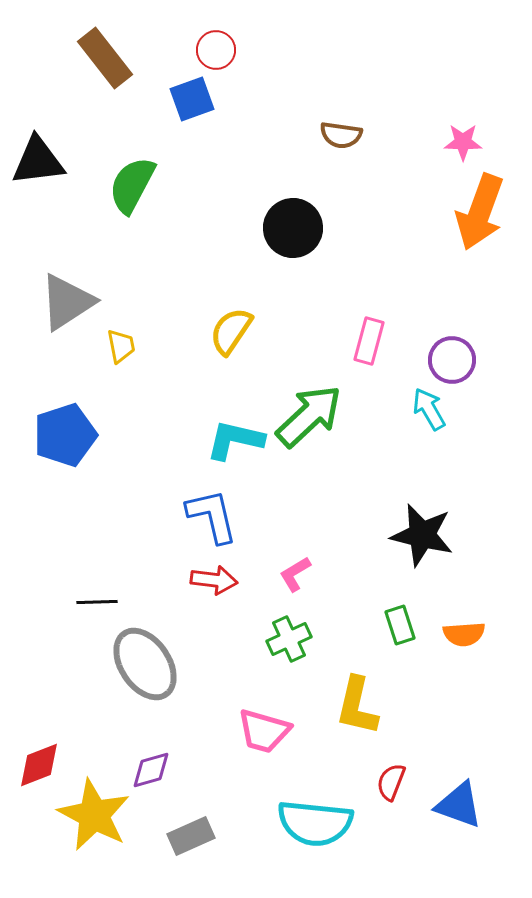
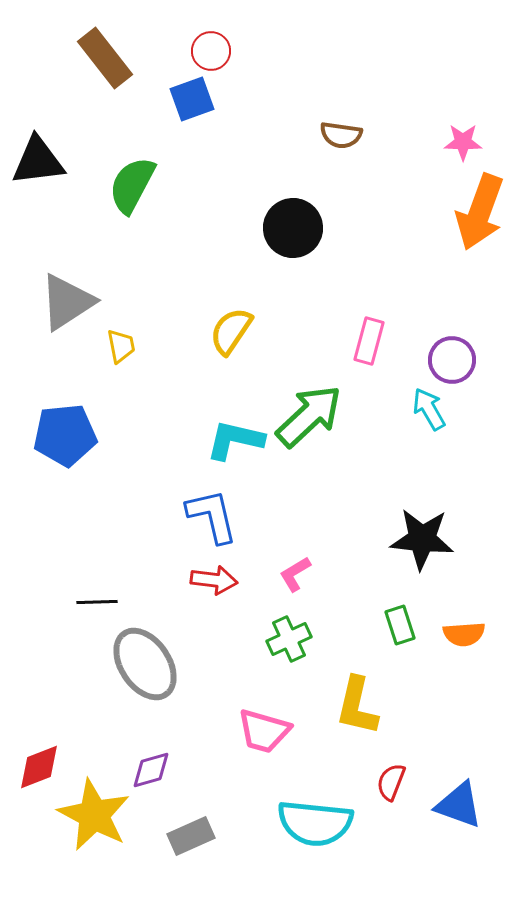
red circle: moved 5 px left, 1 px down
blue pentagon: rotated 12 degrees clockwise
black star: moved 4 px down; rotated 8 degrees counterclockwise
red diamond: moved 2 px down
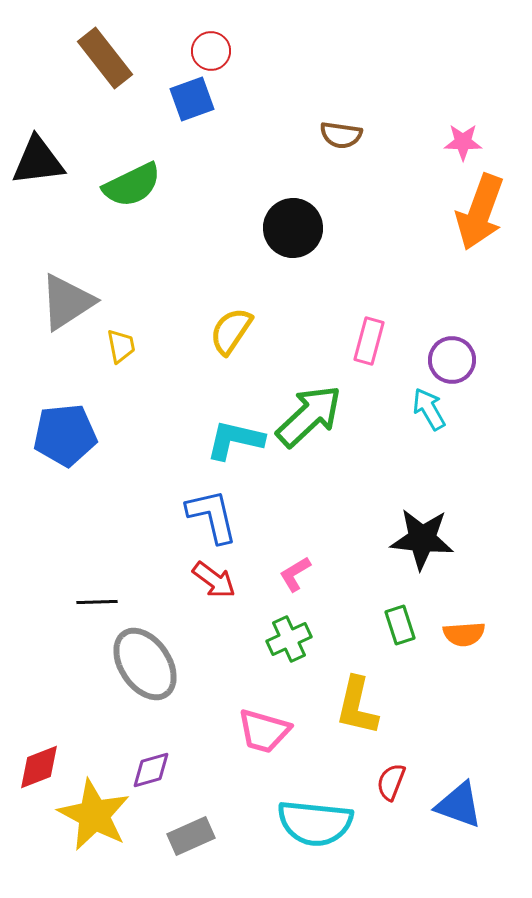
green semicircle: rotated 144 degrees counterclockwise
red arrow: rotated 30 degrees clockwise
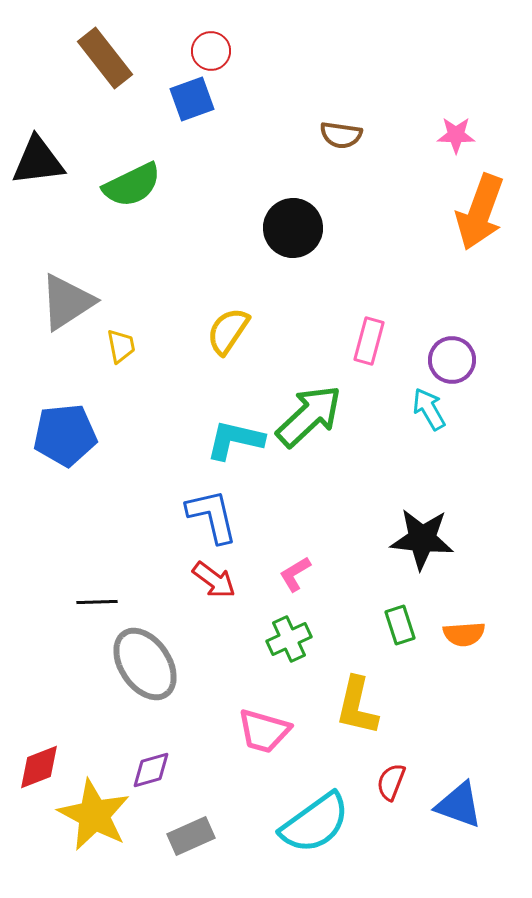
pink star: moved 7 px left, 7 px up
yellow semicircle: moved 3 px left
cyan semicircle: rotated 42 degrees counterclockwise
